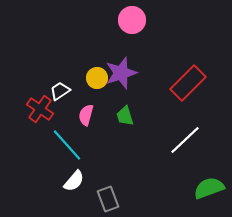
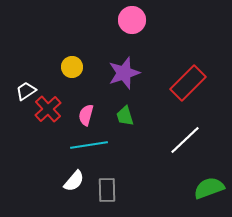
purple star: moved 3 px right
yellow circle: moved 25 px left, 11 px up
white trapezoid: moved 34 px left
red cross: moved 8 px right; rotated 12 degrees clockwise
cyan line: moved 22 px right; rotated 57 degrees counterclockwise
gray rectangle: moved 1 px left, 9 px up; rotated 20 degrees clockwise
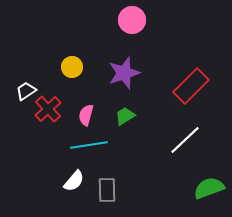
red rectangle: moved 3 px right, 3 px down
green trapezoid: rotated 75 degrees clockwise
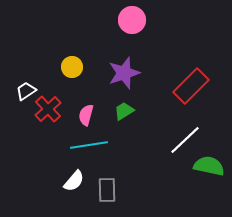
green trapezoid: moved 1 px left, 5 px up
green semicircle: moved 22 px up; rotated 32 degrees clockwise
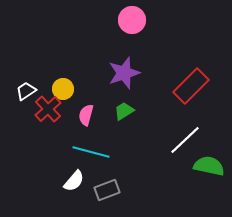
yellow circle: moved 9 px left, 22 px down
cyan line: moved 2 px right, 7 px down; rotated 24 degrees clockwise
gray rectangle: rotated 70 degrees clockwise
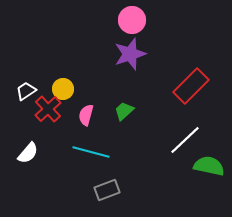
purple star: moved 6 px right, 19 px up
green trapezoid: rotated 10 degrees counterclockwise
white semicircle: moved 46 px left, 28 px up
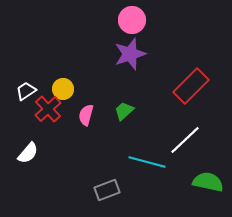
cyan line: moved 56 px right, 10 px down
green semicircle: moved 1 px left, 16 px down
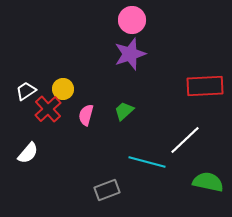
red rectangle: moved 14 px right; rotated 42 degrees clockwise
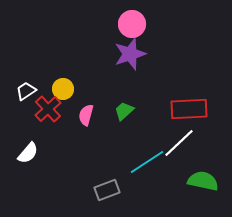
pink circle: moved 4 px down
red rectangle: moved 16 px left, 23 px down
white line: moved 6 px left, 3 px down
cyan line: rotated 48 degrees counterclockwise
green semicircle: moved 5 px left, 1 px up
